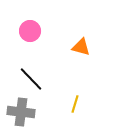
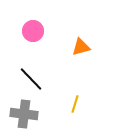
pink circle: moved 3 px right
orange triangle: rotated 30 degrees counterclockwise
gray cross: moved 3 px right, 2 px down
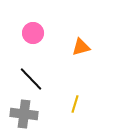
pink circle: moved 2 px down
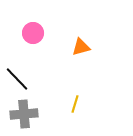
black line: moved 14 px left
gray cross: rotated 12 degrees counterclockwise
